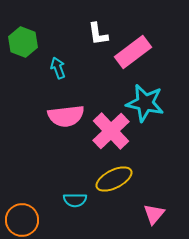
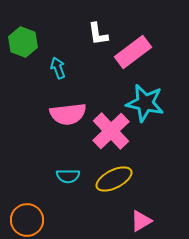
pink semicircle: moved 2 px right, 2 px up
cyan semicircle: moved 7 px left, 24 px up
pink triangle: moved 13 px left, 7 px down; rotated 20 degrees clockwise
orange circle: moved 5 px right
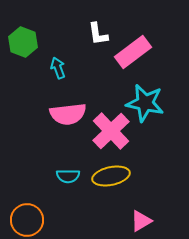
yellow ellipse: moved 3 px left, 3 px up; rotated 15 degrees clockwise
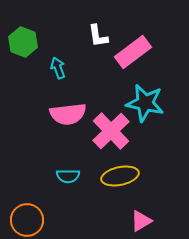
white L-shape: moved 2 px down
yellow ellipse: moved 9 px right
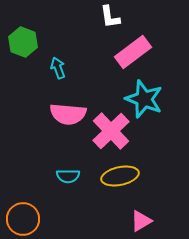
white L-shape: moved 12 px right, 19 px up
cyan star: moved 1 px left, 4 px up; rotated 9 degrees clockwise
pink semicircle: rotated 12 degrees clockwise
orange circle: moved 4 px left, 1 px up
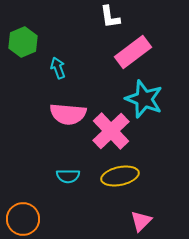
green hexagon: rotated 16 degrees clockwise
pink triangle: rotated 15 degrees counterclockwise
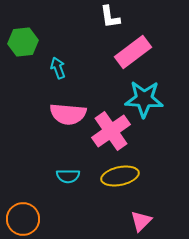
green hexagon: rotated 16 degrees clockwise
cyan star: rotated 18 degrees counterclockwise
pink cross: rotated 9 degrees clockwise
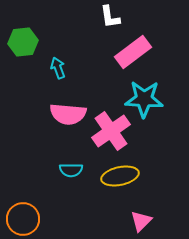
cyan semicircle: moved 3 px right, 6 px up
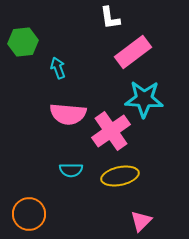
white L-shape: moved 1 px down
orange circle: moved 6 px right, 5 px up
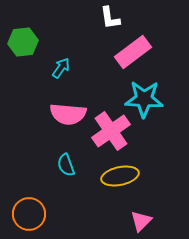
cyan arrow: moved 3 px right; rotated 55 degrees clockwise
cyan semicircle: moved 5 px left, 5 px up; rotated 70 degrees clockwise
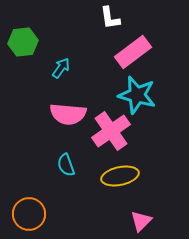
cyan star: moved 7 px left, 4 px up; rotated 12 degrees clockwise
